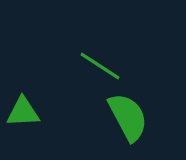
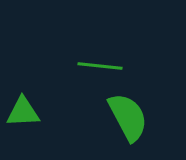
green line: rotated 27 degrees counterclockwise
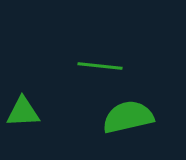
green semicircle: rotated 75 degrees counterclockwise
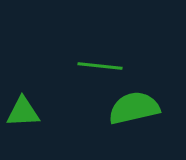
green semicircle: moved 6 px right, 9 px up
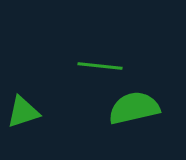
green triangle: rotated 15 degrees counterclockwise
